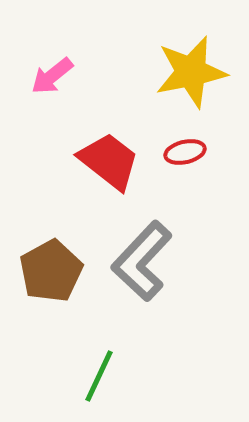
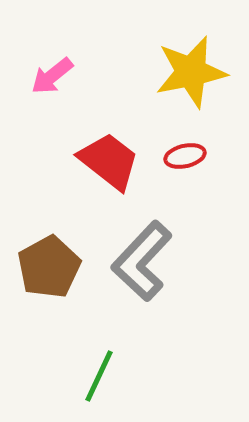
red ellipse: moved 4 px down
brown pentagon: moved 2 px left, 4 px up
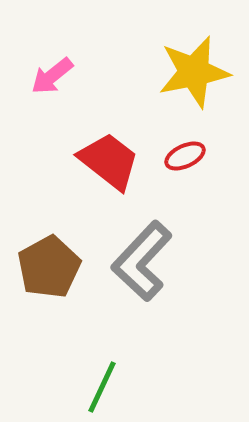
yellow star: moved 3 px right
red ellipse: rotated 12 degrees counterclockwise
green line: moved 3 px right, 11 px down
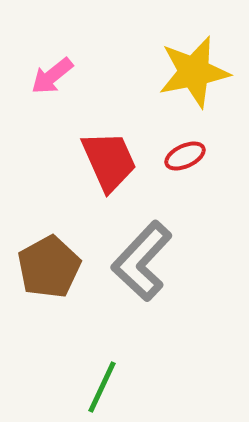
red trapezoid: rotated 28 degrees clockwise
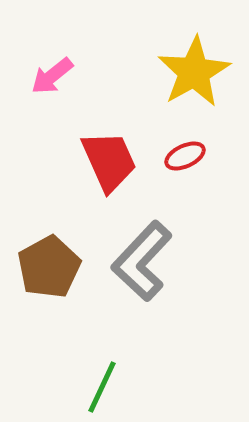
yellow star: rotated 18 degrees counterclockwise
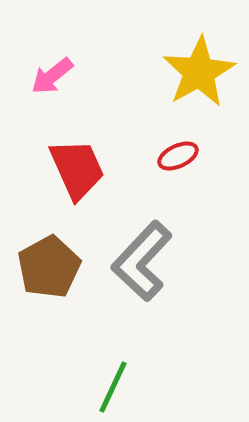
yellow star: moved 5 px right
red ellipse: moved 7 px left
red trapezoid: moved 32 px left, 8 px down
green line: moved 11 px right
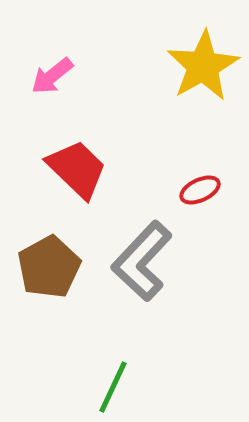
yellow star: moved 4 px right, 6 px up
red ellipse: moved 22 px right, 34 px down
red trapezoid: rotated 22 degrees counterclockwise
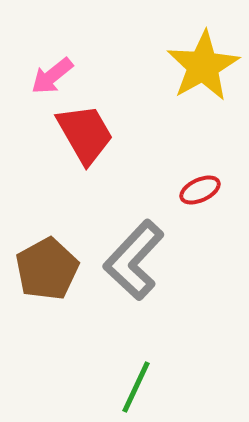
red trapezoid: moved 8 px right, 35 px up; rotated 16 degrees clockwise
gray L-shape: moved 8 px left, 1 px up
brown pentagon: moved 2 px left, 2 px down
green line: moved 23 px right
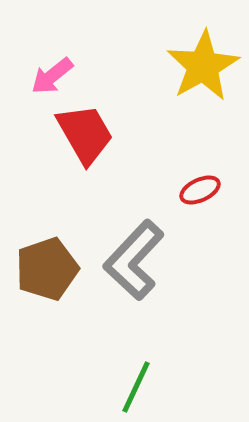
brown pentagon: rotated 10 degrees clockwise
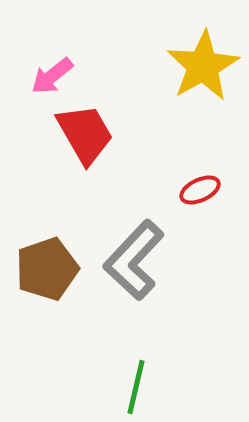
green line: rotated 12 degrees counterclockwise
